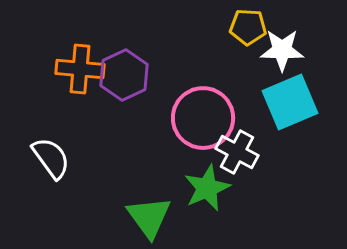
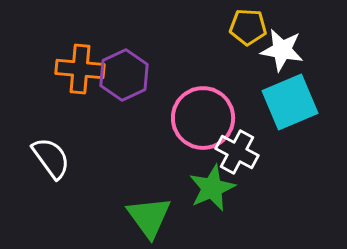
white star: rotated 9 degrees clockwise
green star: moved 5 px right
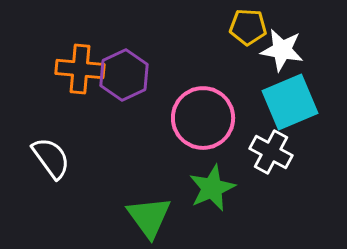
white cross: moved 34 px right
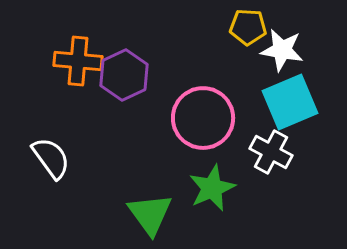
orange cross: moved 2 px left, 8 px up
green triangle: moved 1 px right, 3 px up
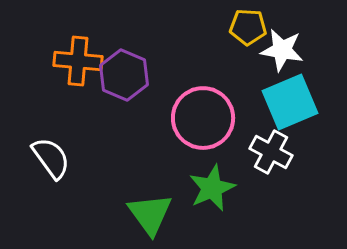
purple hexagon: rotated 12 degrees counterclockwise
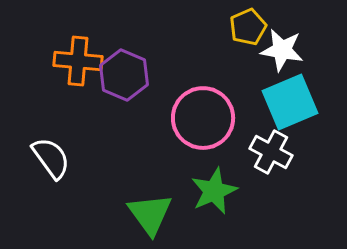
yellow pentagon: rotated 27 degrees counterclockwise
green star: moved 2 px right, 3 px down
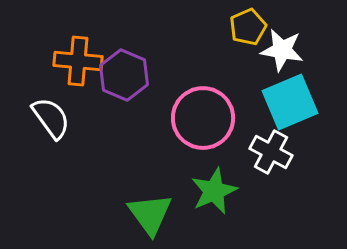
white semicircle: moved 40 px up
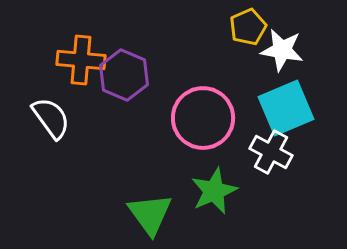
orange cross: moved 3 px right, 1 px up
cyan square: moved 4 px left, 6 px down
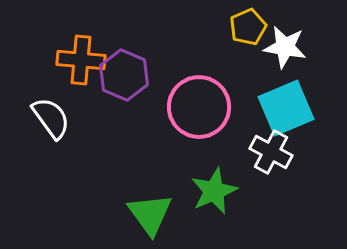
white star: moved 3 px right, 3 px up
pink circle: moved 4 px left, 11 px up
